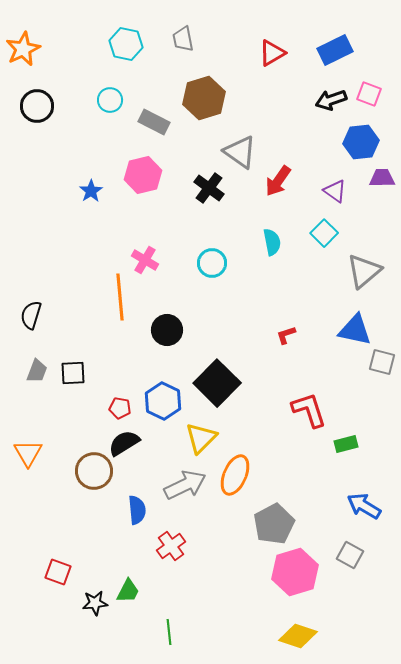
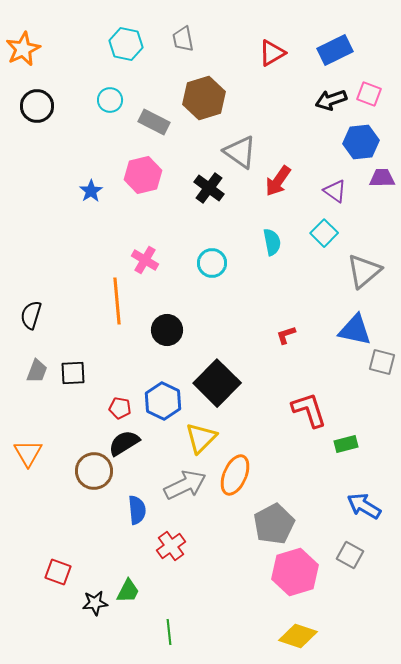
orange line at (120, 297): moved 3 px left, 4 px down
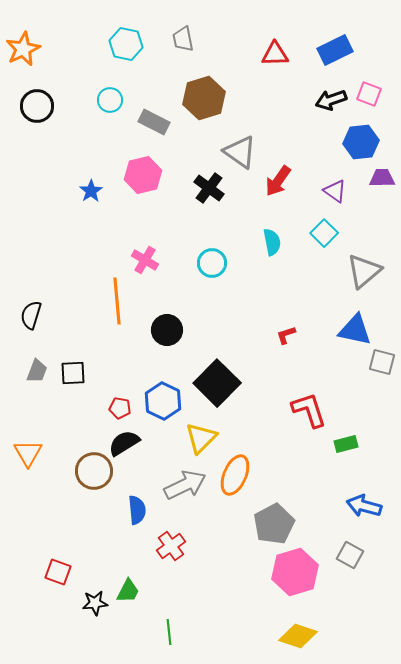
red triangle at (272, 53): moved 3 px right, 1 px down; rotated 28 degrees clockwise
blue arrow at (364, 506): rotated 16 degrees counterclockwise
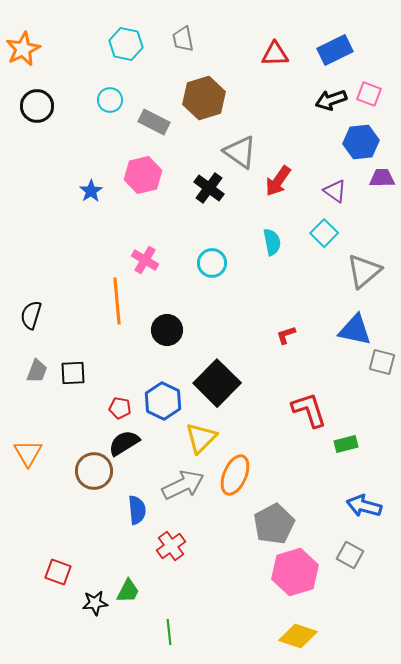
gray arrow at (185, 485): moved 2 px left
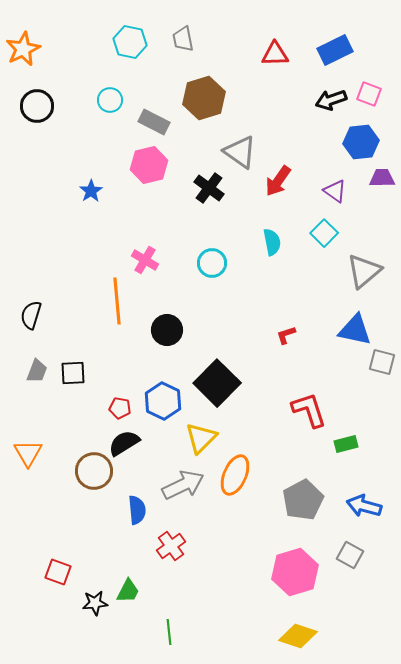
cyan hexagon at (126, 44): moved 4 px right, 2 px up
pink hexagon at (143, 175): moved 6 px right, 10 px up
gray pentagon at (274, 524): moved 29 px right, 24 px up
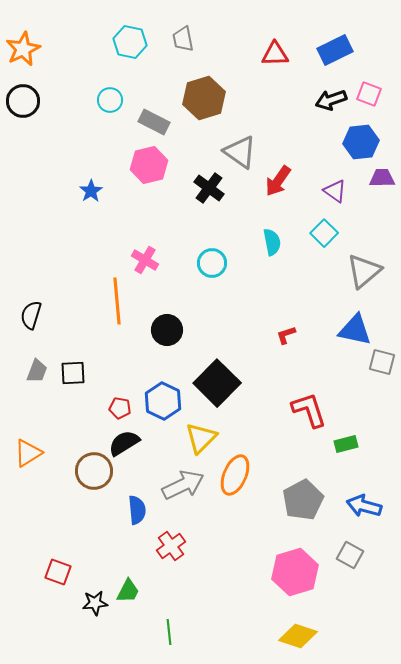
black circle at (37, 106): moved 14 px left, 5 px up
orange triangle at (28, 453): rotated 28 degrees clockwise
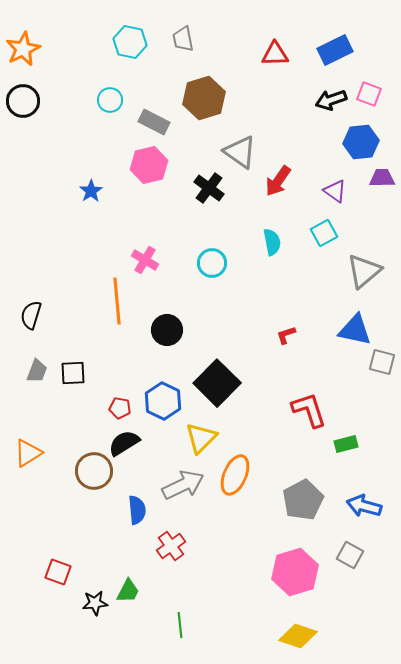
cyan square at (324, 233): rotated 16 degrees clockwise
green line at (169, 632): moved 11 px right, 7 px up
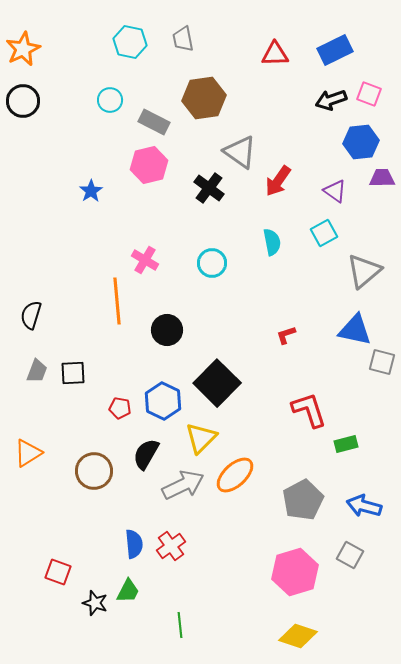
brown hexagon at (204, 98): rotated 9 degrees clockwise
black semicircle at (124, 443): moved 22 px right, 11 px down; rotated 28 degrees counterclockwise
orange ellipse at (235, 475): rotated 24 degrees clockwise
blue semicircle at (137, 510): moved 3 px left, 34 px down
black star at (95, 603): rotated 25 degrees clockwise
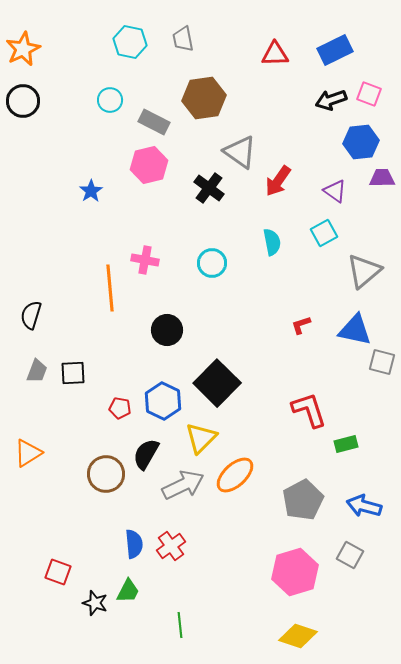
pink cross at (145, 260): rotated 20 degrees counterclockwise
orange line at (117, 301): moved 7 px left, 13 px up
red L-shape at (286, 335): moved 15 px right, 10 px up
brown circle at (94, 471): moved 12 px right, 3 px down
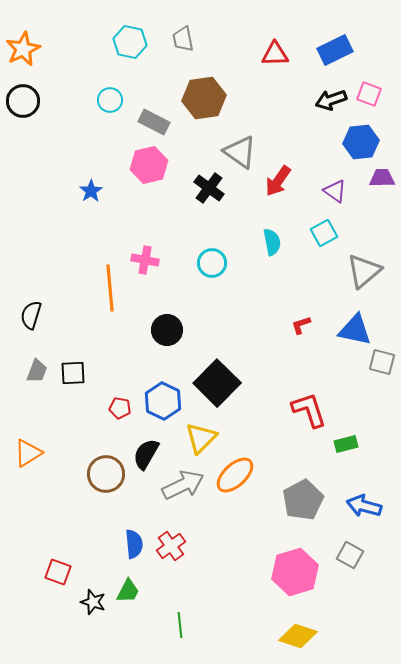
black star at (95, 603): moved 2 px left, 1 px up
